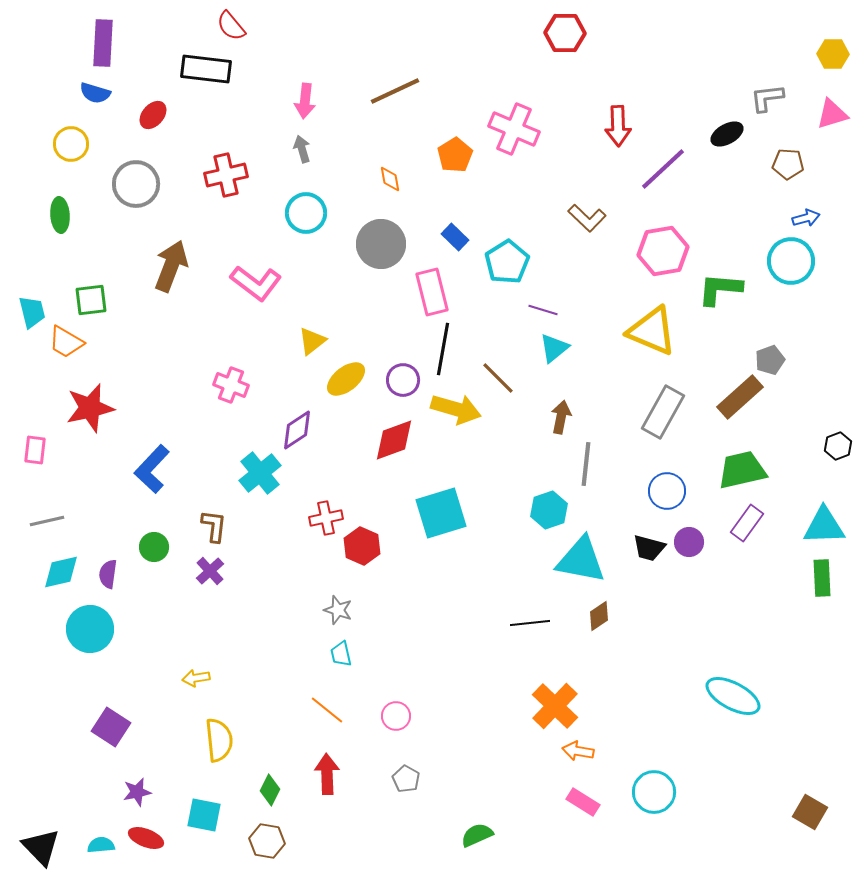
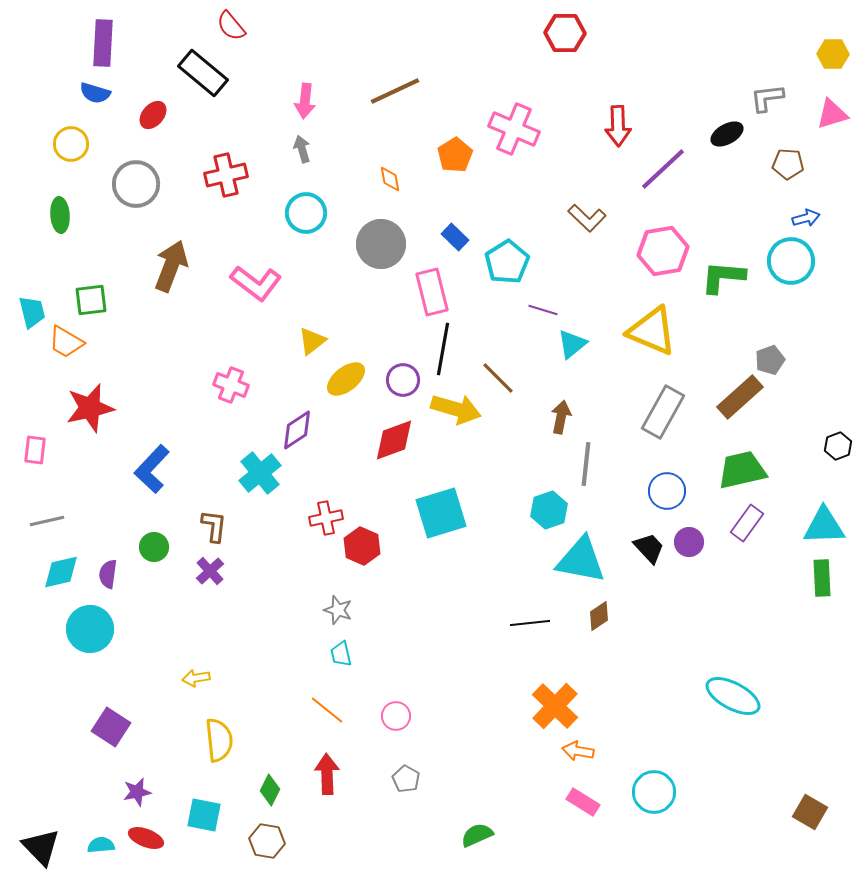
black rectangle at (206, 69): moved 3 px left, 4 px down; rotated 33 degrees clockwise
green L-shape at (720, 289): moved 3 px right, 12 px up
cyan triangle at (554, 348): moved 18 px right, 4 px up
black trapezoid at (649, 548): rotated 148 degrees counterclockwise
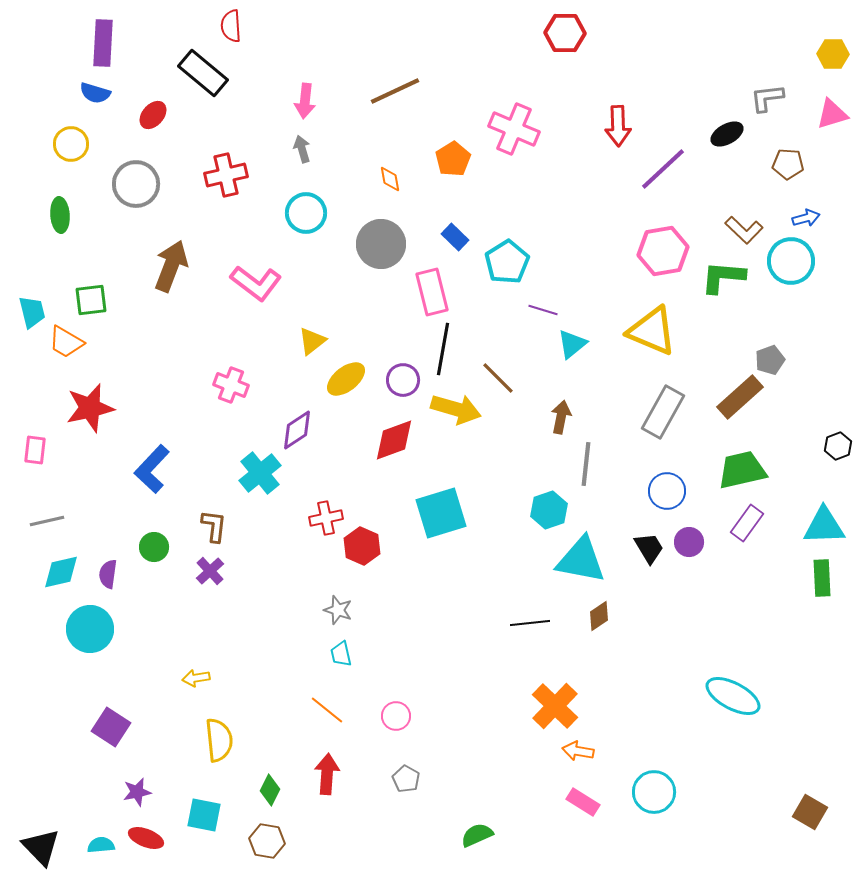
red semicircle at (231, 26): rotated 36 degrees clockwise
orange pentagon at (455, 155): moved 2 px left, 4 px down
brown L-shape at (587, 218): moved 157 px right, 12 px down
black trapezoid at (649, 548): rotated 12 degrees clockwise
red arrow at (327, 774): rotated 6 degrees clockwise
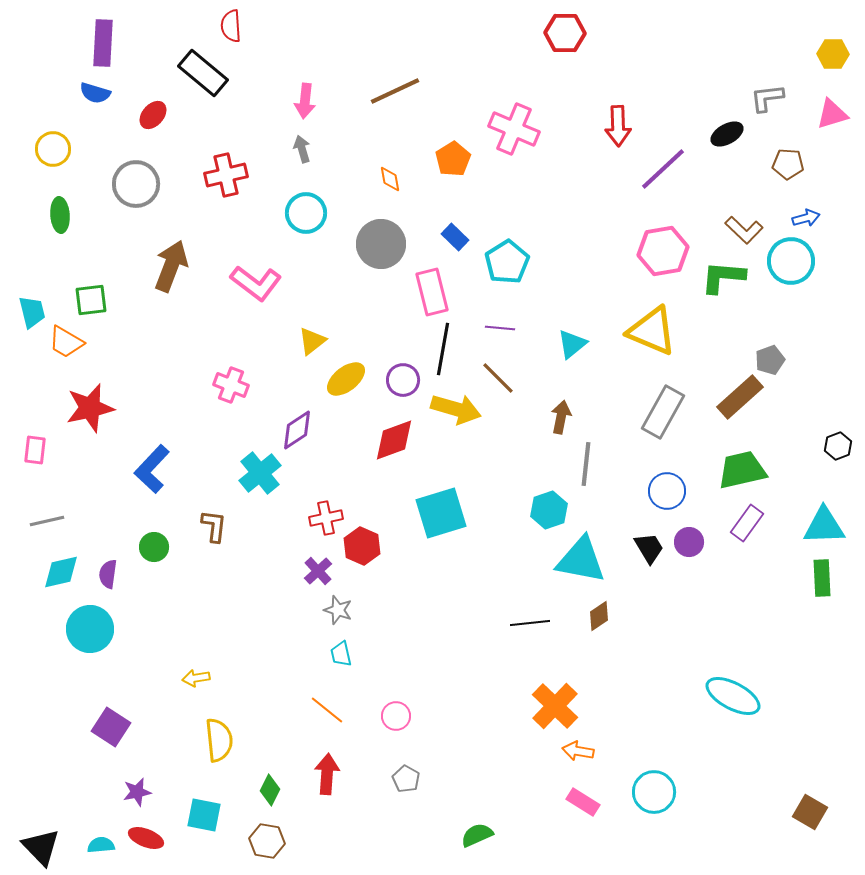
yellow circle at (71, 144): moved 18 px left, 5 px down
purple line at (543, 310): moved 43 px left, 18 px down; rotated 12 degrees counterclockwise
purple cross at (210, 571): moved 108 px right
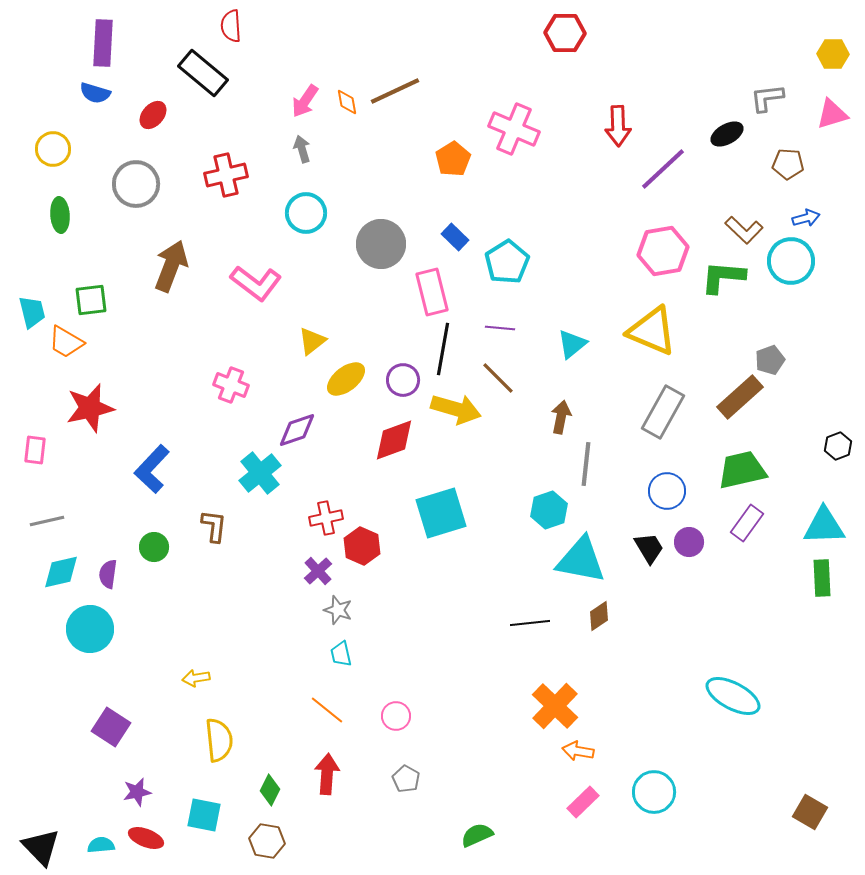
pink arrow at (305, 101): rotated 28 degrees clockwise
orange diamond at (390, 179): moved 43 px left, 77 px up
purple diamond at (297, 430): rotated 15 degrees clockwise
pink rectangle at (583, 802): rotated 76 degrees counterclockwise
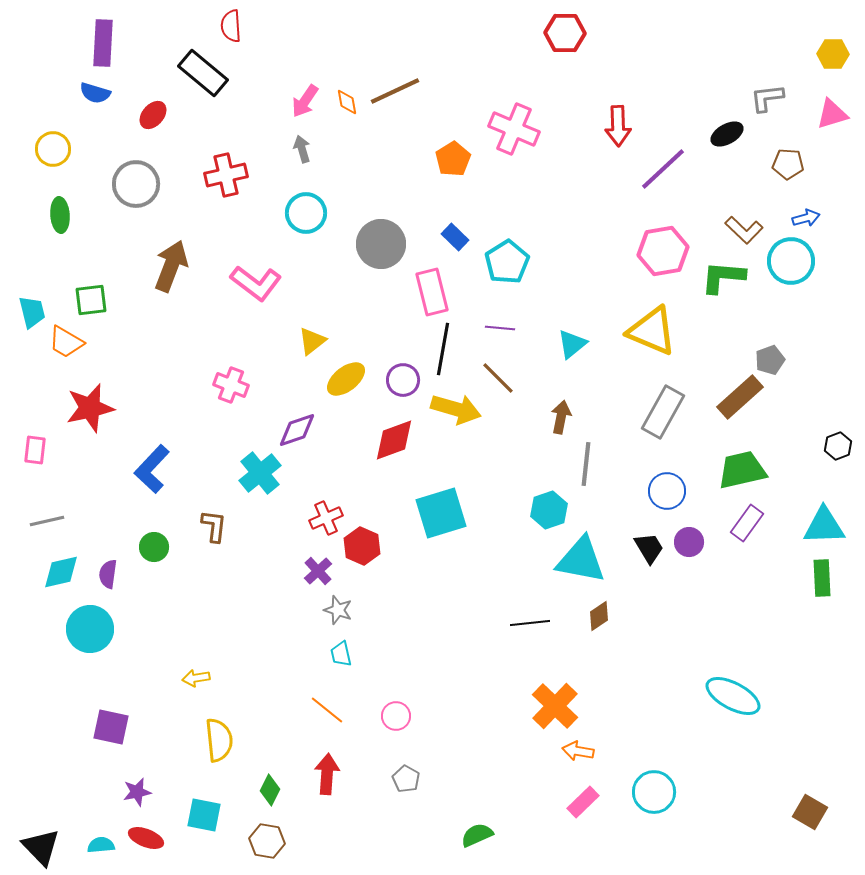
red cross at (326, 518): rotated 12 degrees counterclockwise
purple square at (111, 727): rotated 21 degrees counterclockwise
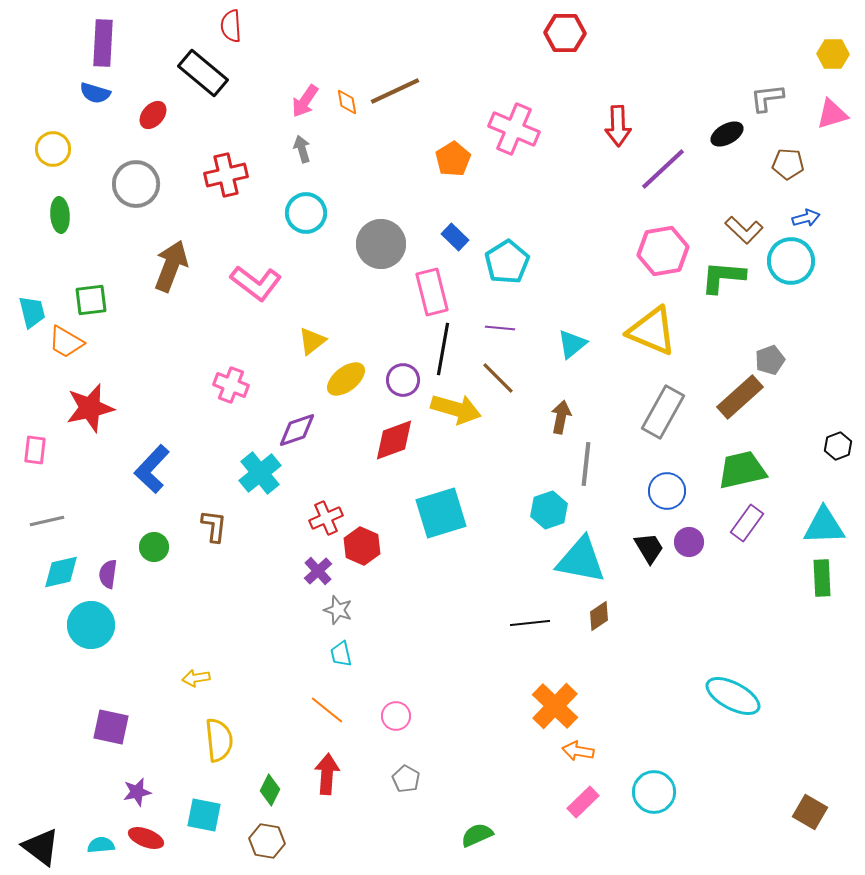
cyan circle at (90, 629): moved 1 px right, 4 px up
black triangle at (41, 847): rotated 9 degrees counterclockwise
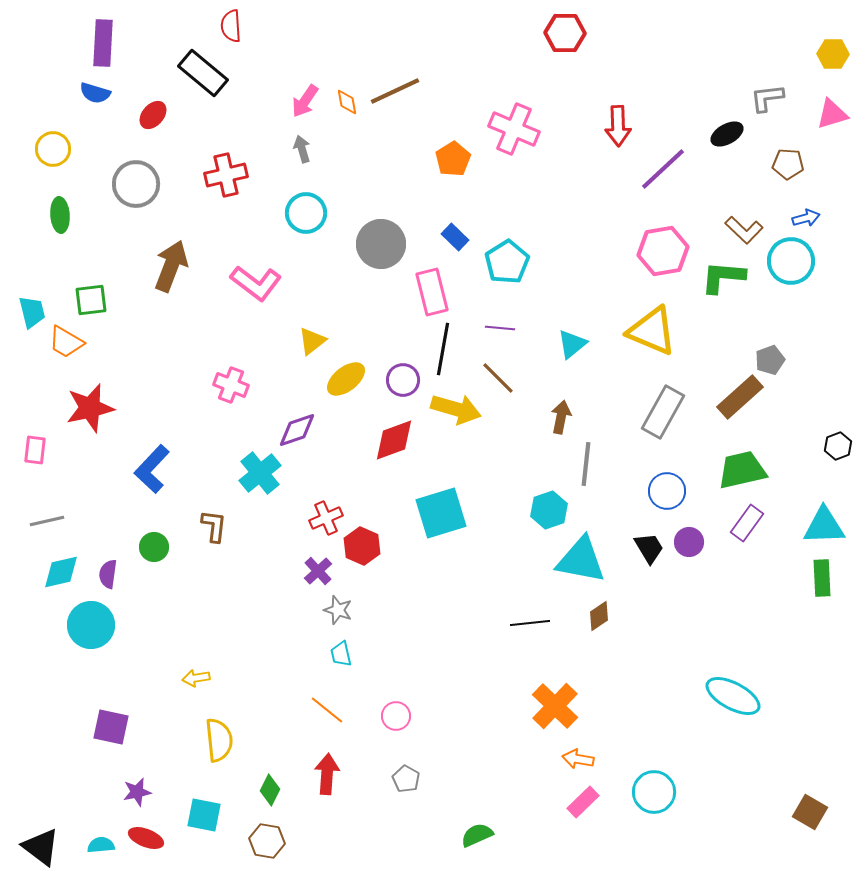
orange arrow at (578, 751): moved 8 px down
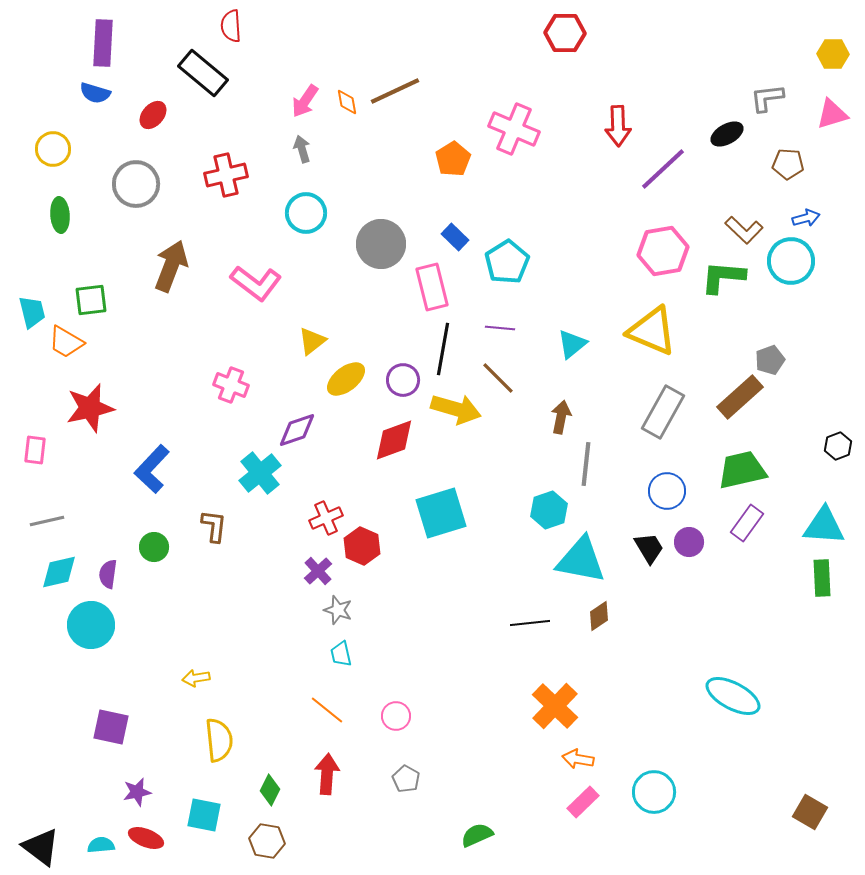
pink rectangle at (432, 292): moved 5 px up
cyan triangle at (824, 526): rotated 6 degrees clockwise
cyan diamond at (61, 572): moved 2 px left
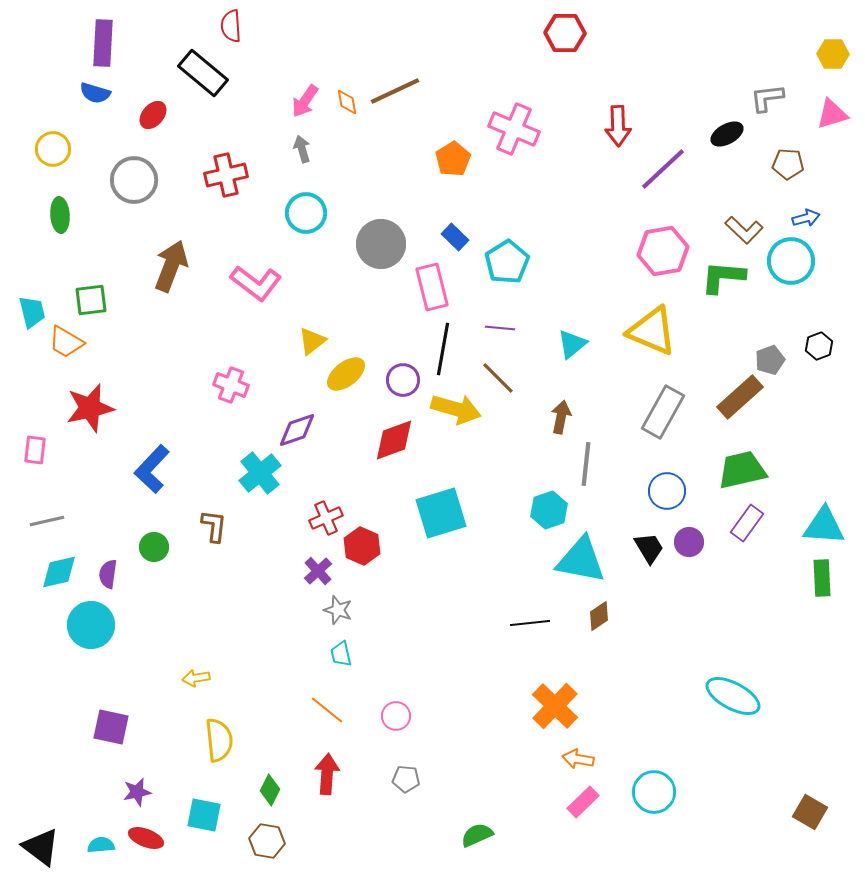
gray circle at (136, 184): moved 2 px left, 4 px up
yellow ellipse at (346, 379): moved 5 px up
black hexagon at (838, 446): moved 19 px left, 100 px up
gray pentagon at (406, 779): rotated 24 degrees counterclockwise
